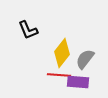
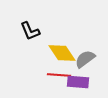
black L-shape: moved 2 px right, 1 px down
yellow diamond: rotated 72 degrees counterclockwise
gray semicircle: rotated 15 degrees clockwise
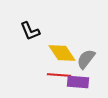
gray semicircle: moved 1 px right; rotated 15 degrees counterclockwise
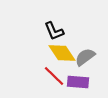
black L-shape: moved 24 px right
gray semicircle: moved 1 px left, 2 px up; rotated 15 degrees clockwise
red line: moved 5 px left, 1 px down; rotated 40 degrees clockwise
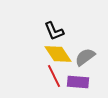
yellow diamond: moved 4 px left, 1 px down
red line: rotated 20 degrees clockwise
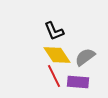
yellow diamond: moved 1 px left, 1 px down
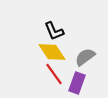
yellow diamond: moved 5 px left, 3 px up
red line: moved 2 px up; rotated 10 degrees counterclockwise
purple rectangle: moved 1 px left, 1 px down; rotated 75 degrees counterclockwise
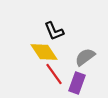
yellow diamond: moved 8 px left
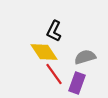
black L-shape: rotated 50 degrees clockwise
gray semicircle: rotated 20 degrees clockwise
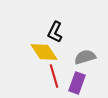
black L-shape: moved 1 px right, 1 px down
red line: moved 2 px down; rotated 20 degrees clockwise
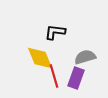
black L-shape: rotated 70 degrees clockwise
yellow diamond: moved 4 px left, 6 px down; rotated 12 degrees clockwise
purple rectangle: moved 1 px left, 5 px up
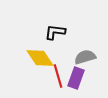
yellow diamond: rotated 12 degrees counterclockwise
red line: moved 4 px right
